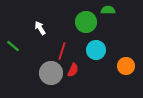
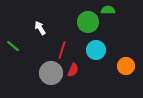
green circle: moved 2 px right
red line: moved 1 px up
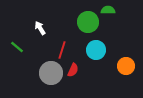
green line: moved 4 px right, 1 px down
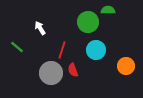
red semicircle: rotated 136 degrees clockwise
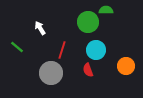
green semicircle: moved 2 px left
red semicircle: moved 15 px right
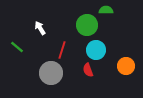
green circle: moved 1 px left, 3 px down
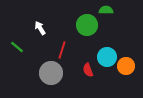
cyan circle: moved 11 px right, 7 px down
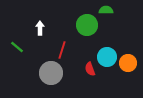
white arrow: rotated 32 degrees clockwise
orange circle: moved 2 px right, 3 px up
red semicircle: moved 2 px right, 1 px up
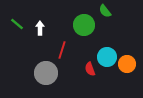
green semicircle: moved 1 px left, 1 px down; rotated 128 degrees counterclockwise
green circle: moved 3 px left
green line: moved 23 px up
orange circle: moved 1 px left, 1 px down
gray circle: moved 5 px left
